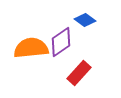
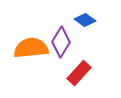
purple diamond: rotated 24 degrees counterclockwise
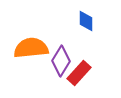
blue diamond: moved 1 px right, 1 px down; rotated 55 degrees clockwise
purple diamond: moved 19 px down
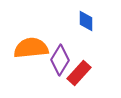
purple diamond: moved 1 px left, 1 px up
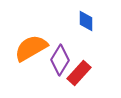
orange semicircle: rotated 24 degrees counterclockwise
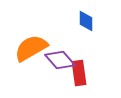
purple diamond: rotated 72 degrees counterclockwise
red rectangle: rotated 50 degrees counterclockwise
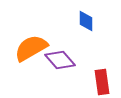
red rectangle: moved 23 px right, 9 px down
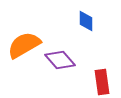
orange semicircle: moved 7 px left, 3 px up
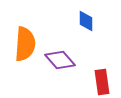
orange semicircle: moved 1 px right, 1 px up; rotated 124 degrees clockwise
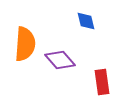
blue diamond: rotated 15 degrees counterclockwise
